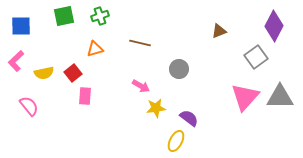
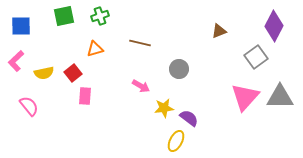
yellow star: moved 8 px right
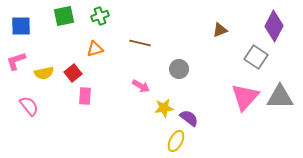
brown triangle: moved 1 px right, 1 px up
gray square: rotated 20 degrees counterclockwise
pink L-shape: rotated 25 degrees clockwise
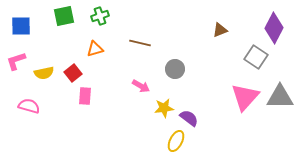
purple diamond: moved 2 px down
gray circle: moved 4 px left
pink semicircle: rotated 35 degrees counterclockwise
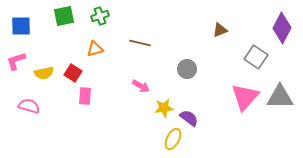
purple diamond: moved 8 px right
gray circle: moved 12 px right
red square: rotated 18 degrees counterclockwise
yellow ellipse: moved 3 px left, 2 px up
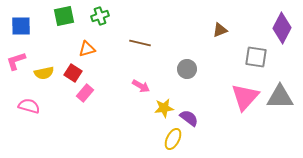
orange triangle: moved 8 px left
gray square: rotated 25 degrees counterclockwise
pink rectangle: moved 3 px up; rotated 36 degrees clockwise
